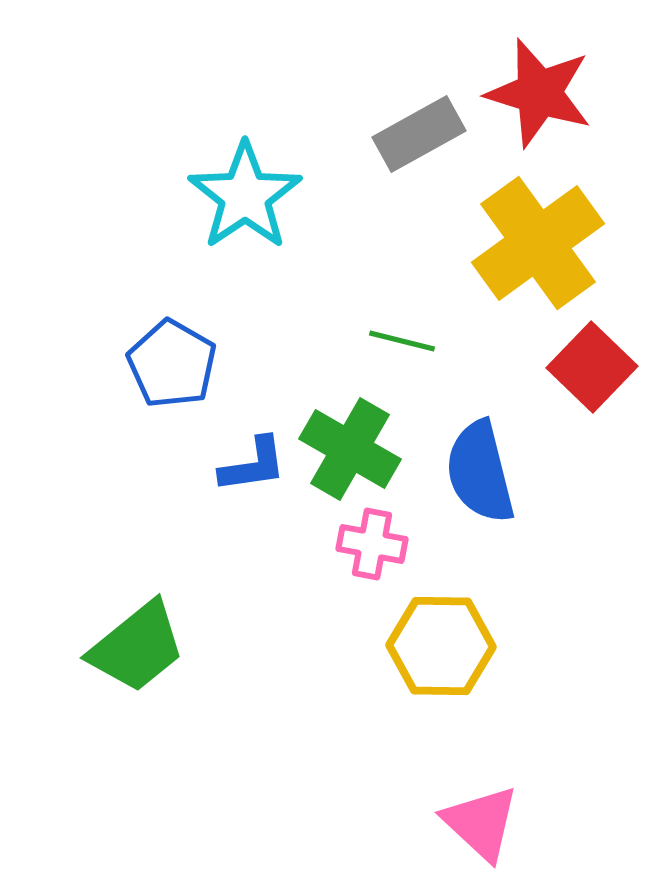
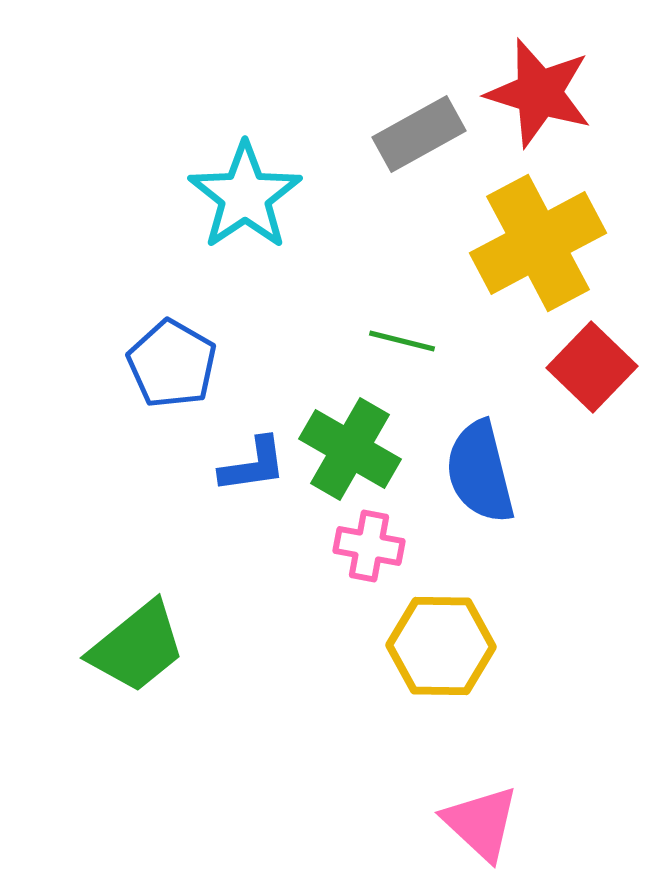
yellow cross: rotated 8 degrees clockwise
pink cross: moved 3 px left, 2 px down
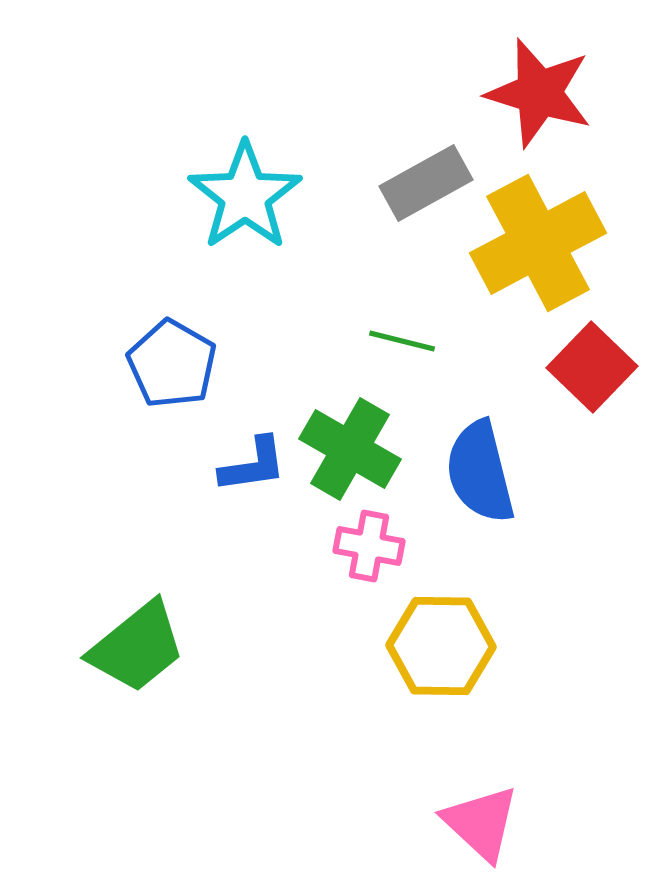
gray rectangle: moved 7 px right, 49 px down
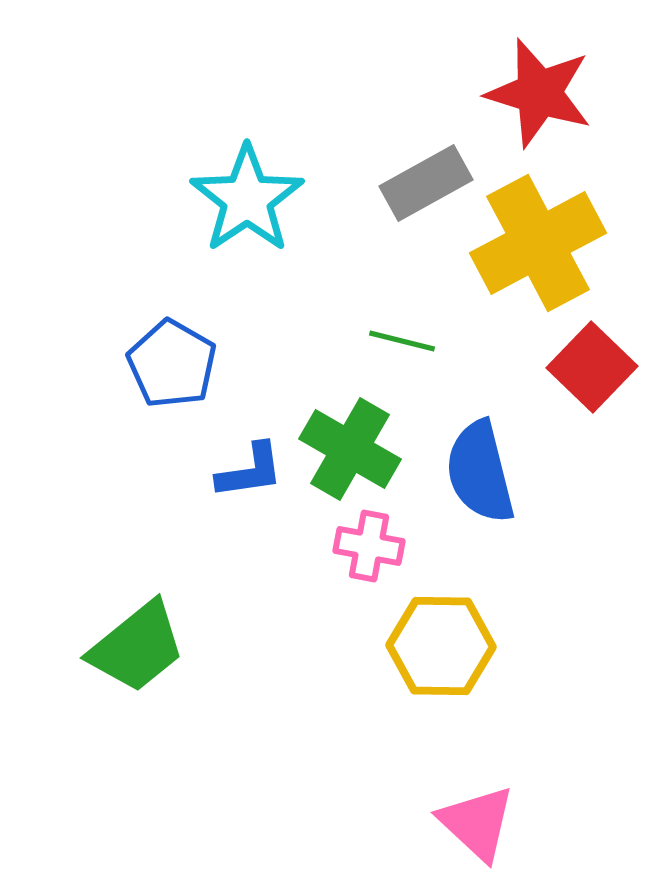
cyan star: moved 2 px right, 3 px down
blue L-shape: moved 3 px left, 6 px down
pink triangle: moved 4 px left
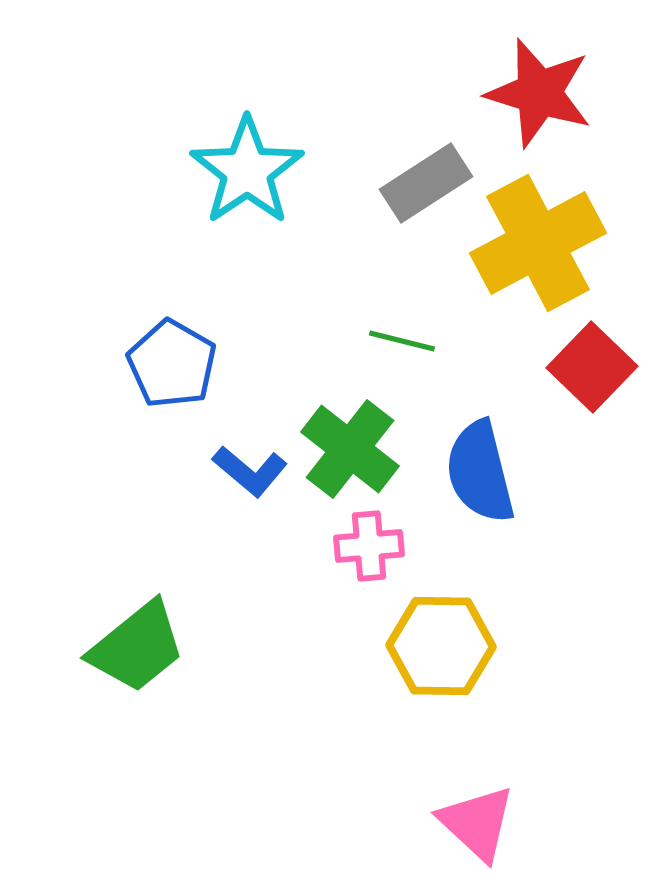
gray rectangle: rotated 4 degrees counterclockwise
cyan star: moved 28 px up
green cross: rotated 8 degrees clockwise
blue L-shape: rotated 48 degrees clockwise
pink cross: rotated 16 degrees counterclockwise
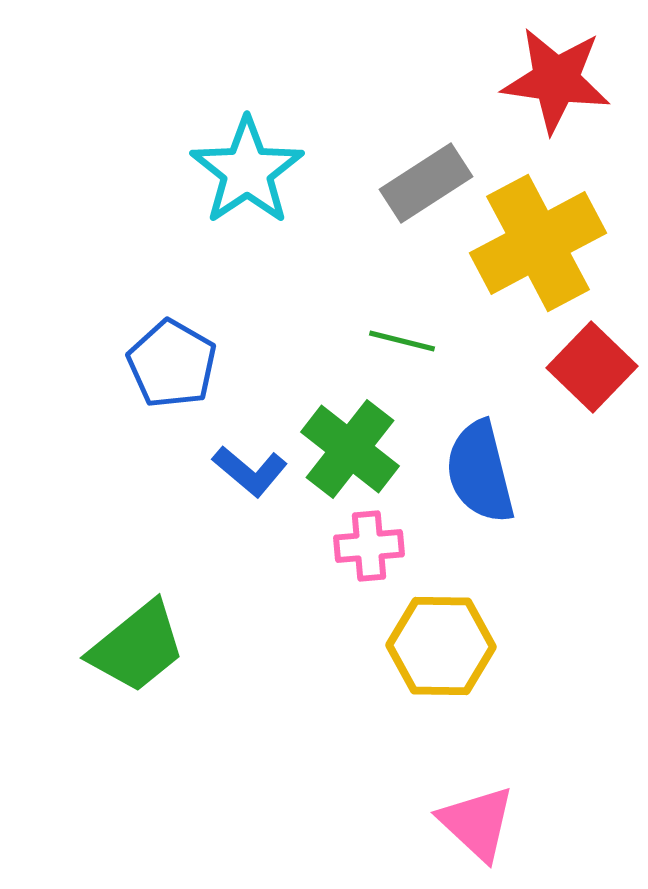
red star: moved 17 px right, 13 px up; rotated 9 degrees counterclockwise
